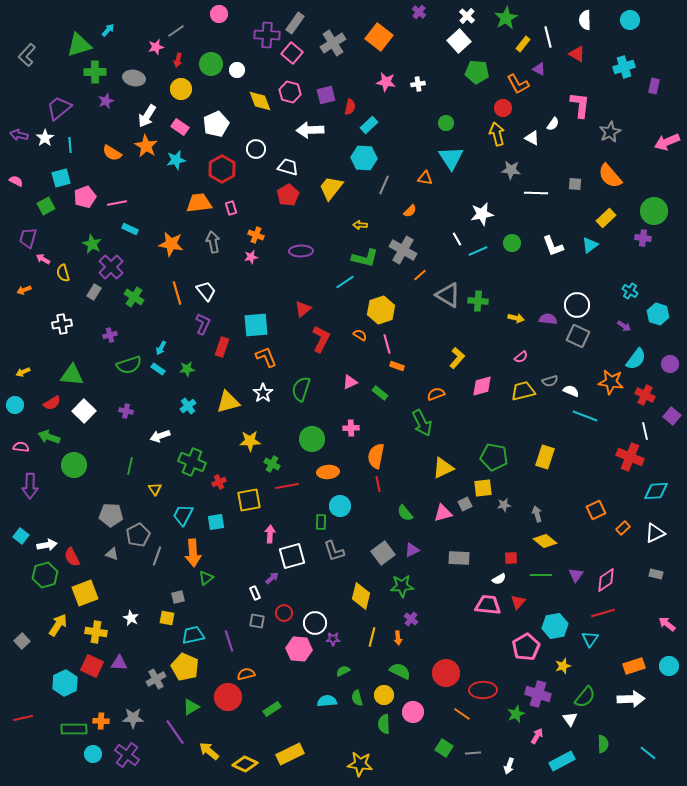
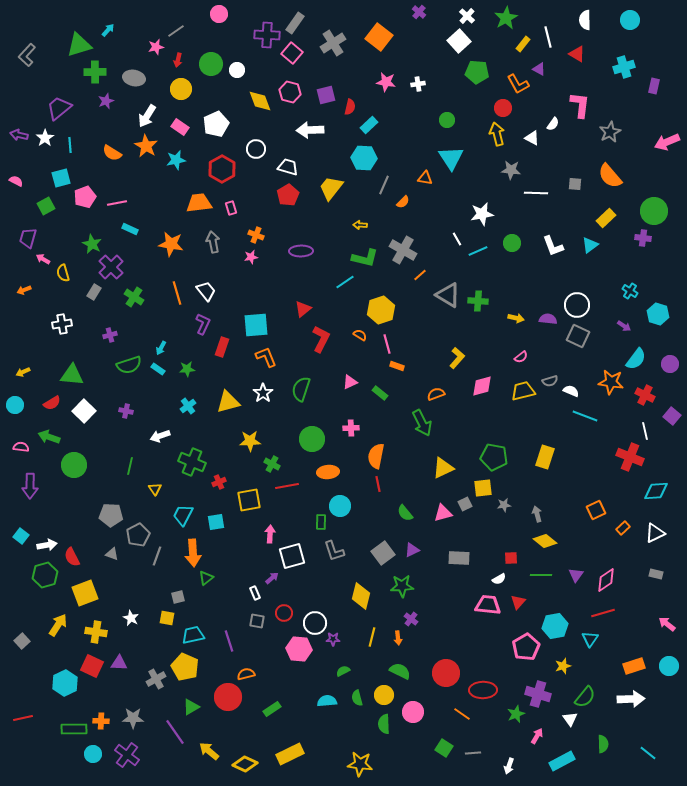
green circle at (446, 123): moved 1 px right, 3 px up
orange semicircle at (410, 211): moved 7 px left, 9 px up
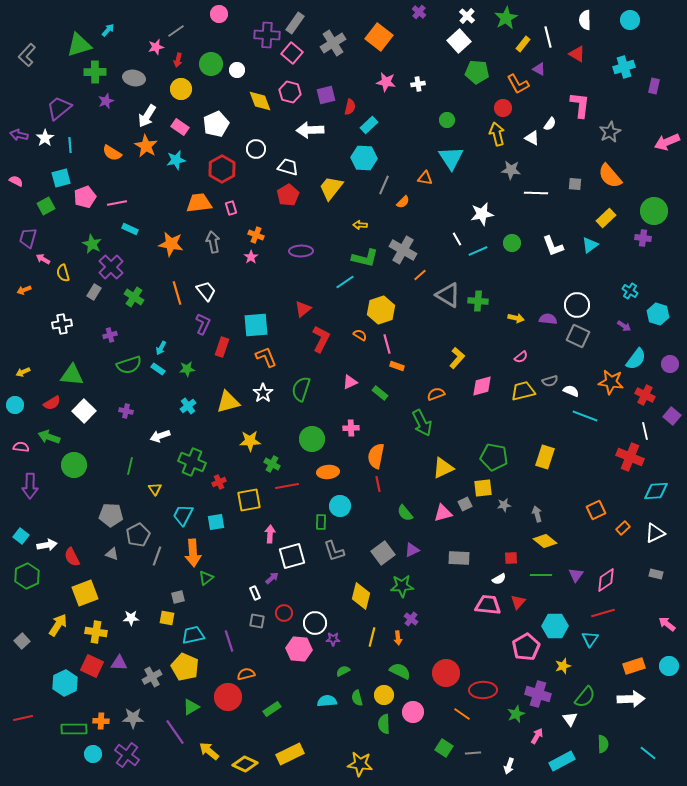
white semicircle at (553, 124): moved 3 px left
pink star at (251, 257): rotated 24 degrees counterclockwise
green hexagon at (45, 575): moved 18 px left, 1 px down; rotated 10 degrees counterclockwise
white star at (131, 618): rotated 28 degrees counterclockwise
cyan hexagon at (555, 626): rotated 10 degrees clockwise
gray cross at (156, 679): moved 4 px left, 2 px up
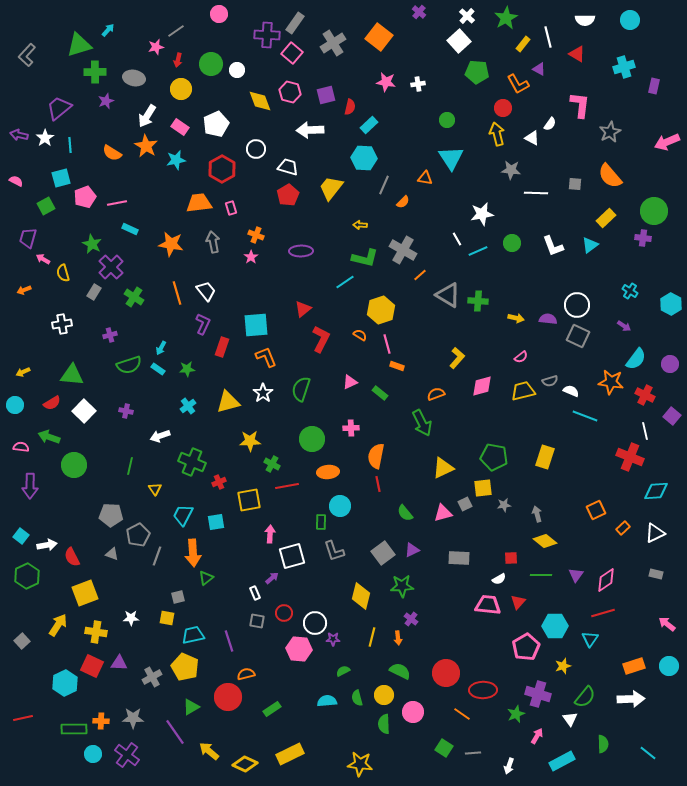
white semicircle at (585, 20): rotated 90 degrees counterclockwise
cyan hexagon at (658, 314): moved 13 px right, 10 px up; rotated 10 degrees clockwise
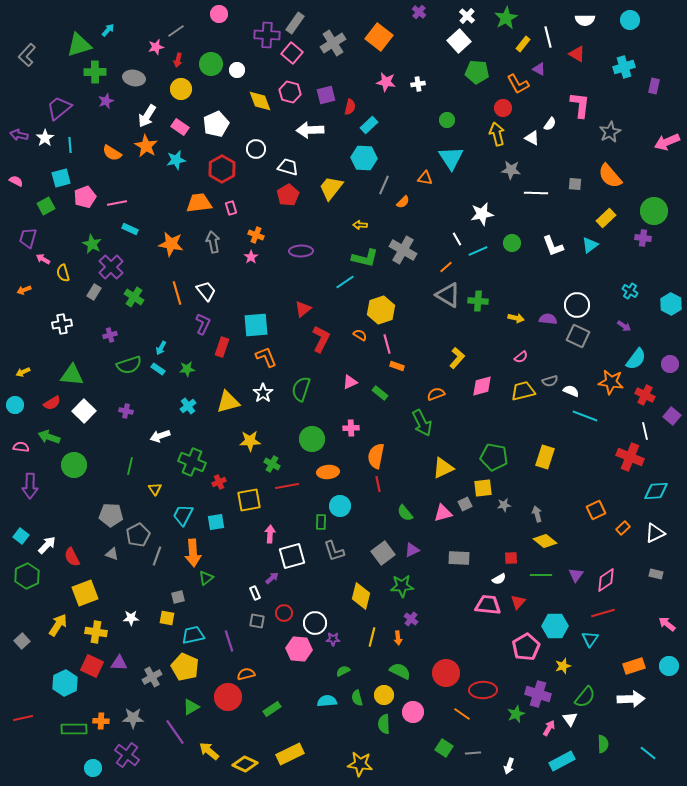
orange line at (420, 275): moved 26 px right, 8 px up
white arrow at (47, 545): rotated 36 degrees counterclockwise
pink arrow at (537, 736): moved 12 px right, 8 px up
cyan circle at (93, 754): moved 14 px down
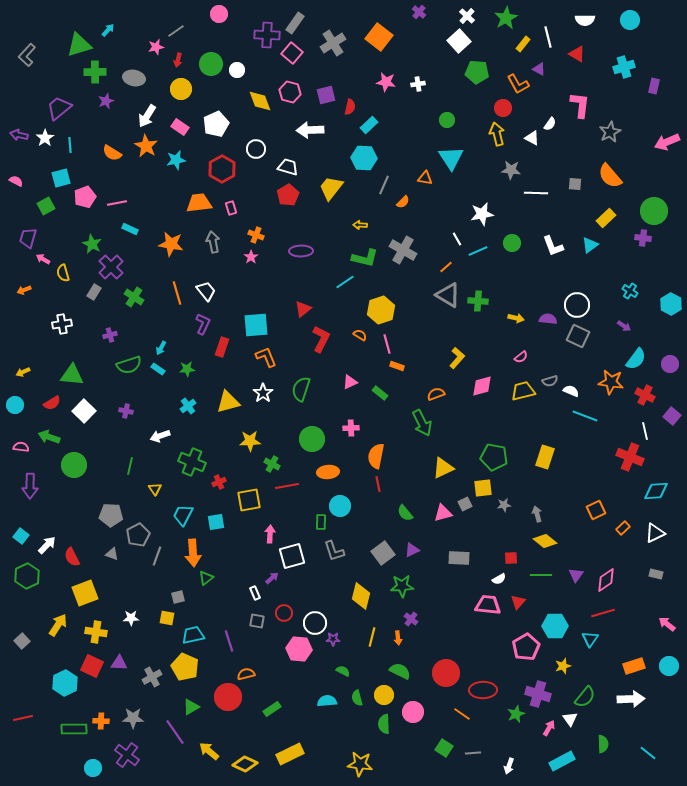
green semicircle at (343, 671): rotated 56 degrees clockwise
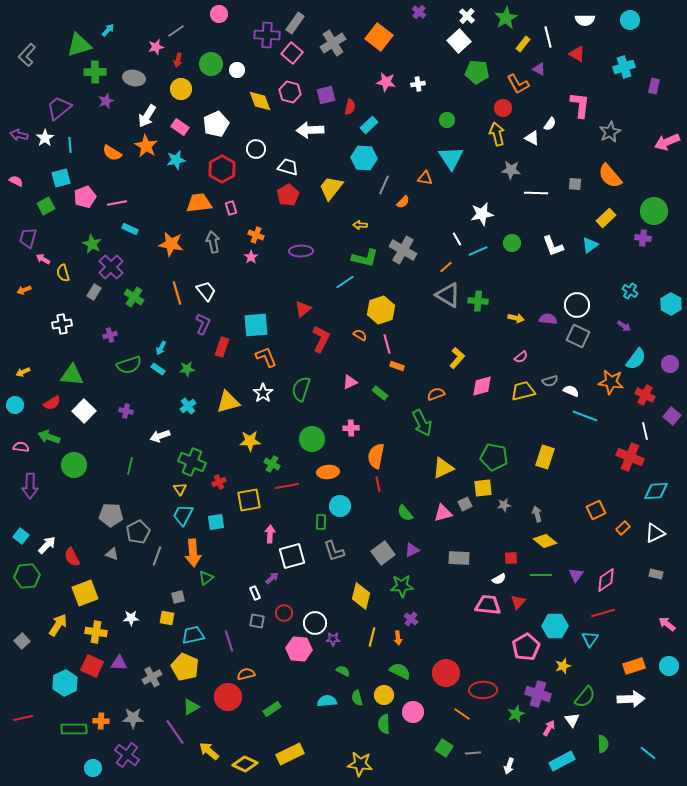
yellow triangle at (155, 489): moved 25 px right
gray pentagon at (138, 535): moved 3 px up
green hexagon at (27, 576): rotated 20 degrees clockwise
white triangle at (570, 719): moved 2 px right, 1 px down
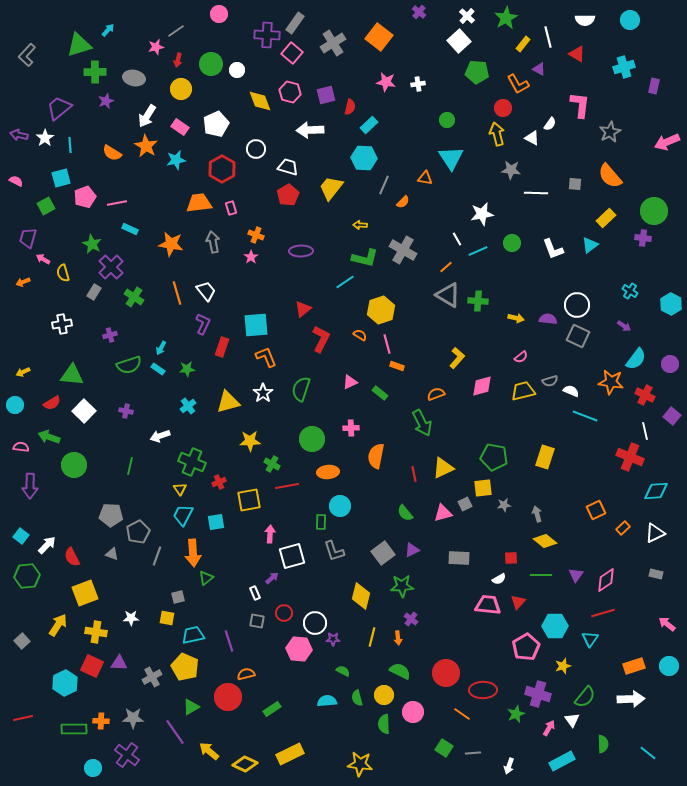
white L-shape at (553, 246): moved 3 px down
orange arrow at (24, 290): moved 1 px left, 8 px up
red line at (378, 484): moved 36 px right, 10 px up
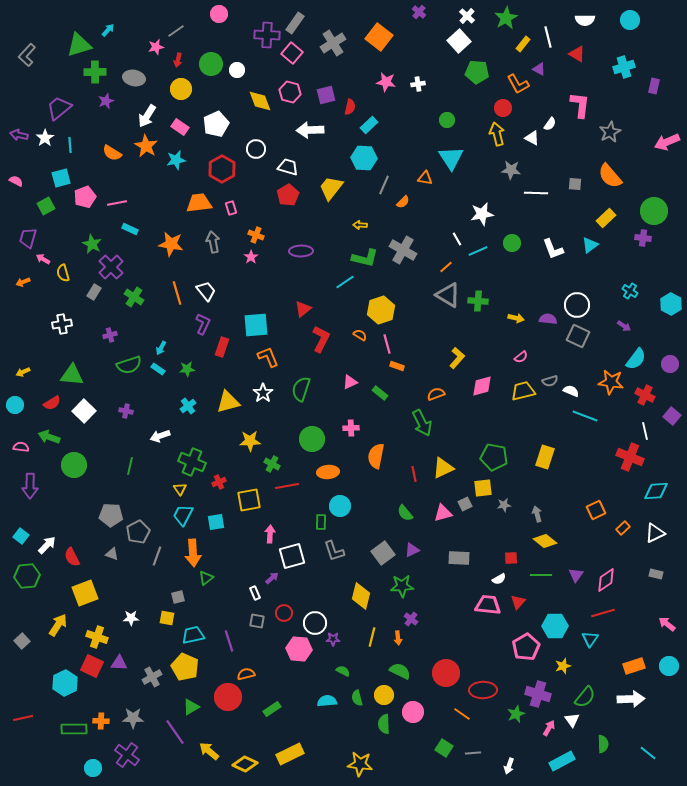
orange L-shape at (266, 357): moved 2 px right
yellow cross at (96, 632): moved 1 px right, 5 px down; rotated 10 degrees clockwise
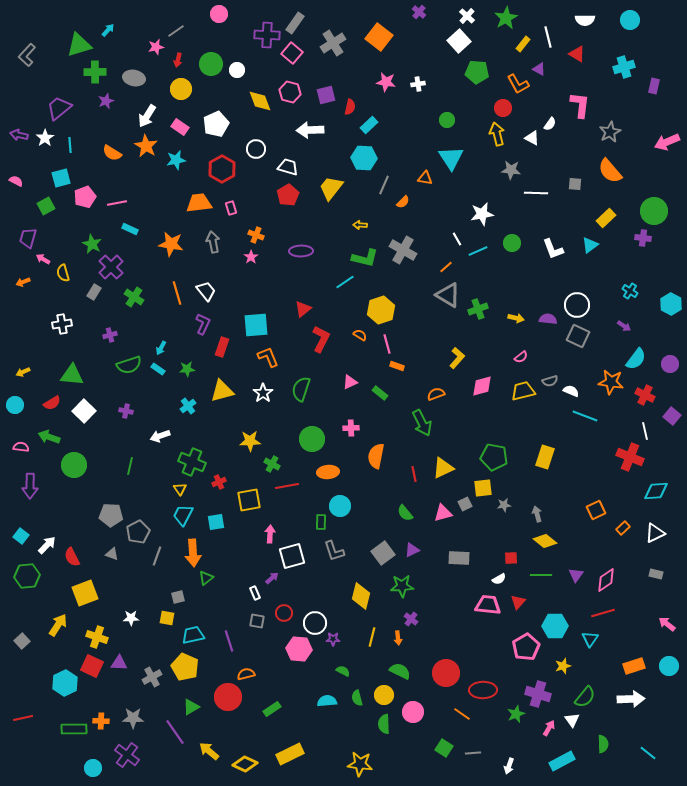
orange semicircle at (610, 176): moved 5 px up
green cross at (478, 301): moved 8 px down; rotated 24 degrees counterclockwise
yellow triangle at (228, 402): moved 6 px left, 11 px up
